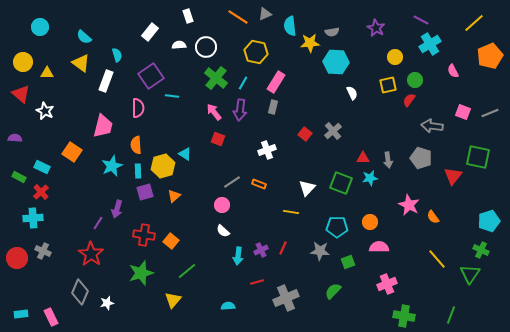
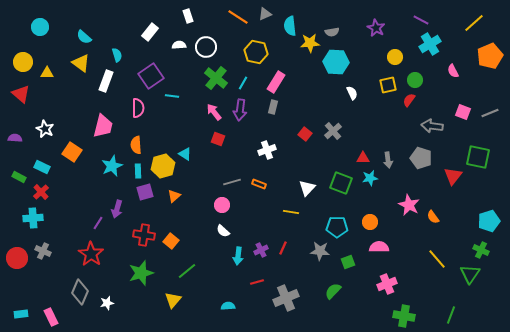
white star at (45, 111): moved 18 px down
gray line at (232, 182): rotated 18 degrees clockwise
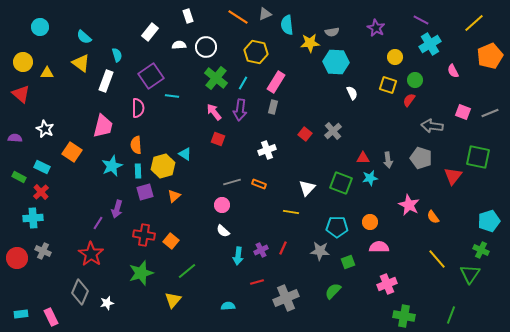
cyan semicircle at (290, 26): moved 3 px left, 1 px up
yellow square at (388, 85): rotated 30 degrees clockwise
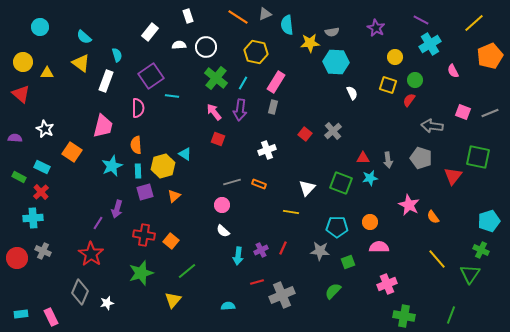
gray cross at (286, 298): moved 4 px left, 3 px up
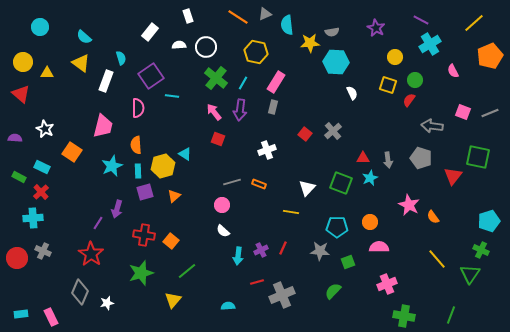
cyan semicircle at (117, 55): moved 4 px right, 3 px down
cyan star at (370, 178): rotated 14 degrees counterclockwise
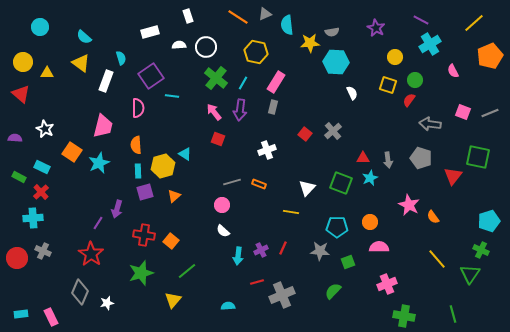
white rectangle at (150, 32): rotated 36 degrees clockwise
gray arrow at (432, 126): moved 2 px left, 2 px up
cyan star at (112, 166): moved 13 px left, 3 px up
green line at (451, 315): moved 2 px right, 1 px up; rotated 36 degrees counterclockwise
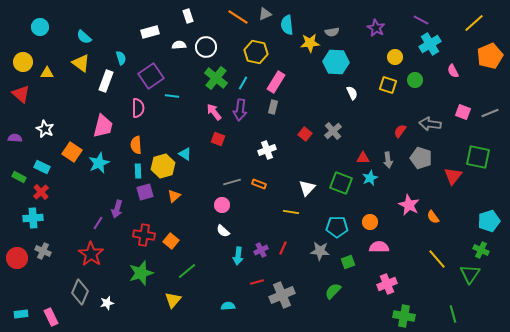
red semicircle at (409, 100): moved 9 px left, 31 px down
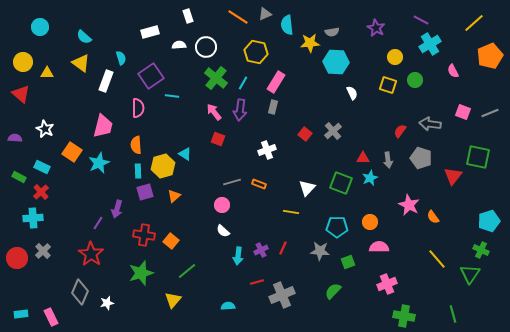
gray cross at (43, 251): rotated 21 degrees clockwise
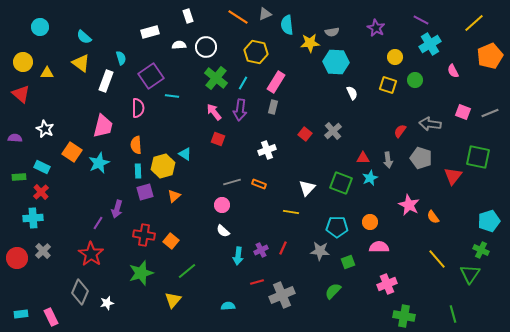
green rectangle at (19, 177): rotated 32 degrees counterclockwise
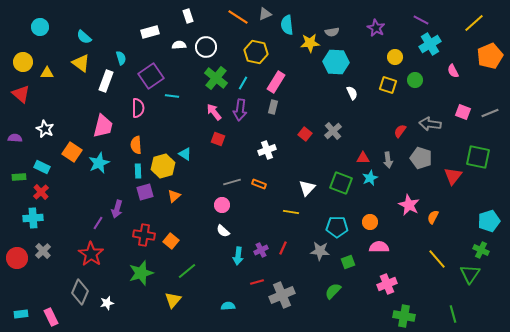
orange semicircle at (433, 217): rotated 64 degrees clockwise
